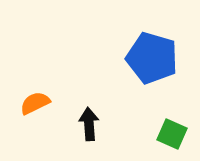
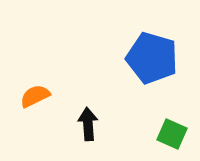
orange semicircle: moved 7 px up
black arrow: moved 1 px left
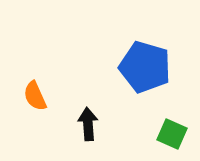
blue pentagon: moved 7 px left, 9 px down
orange semicircle: rotated 88 degrees counterclockwise
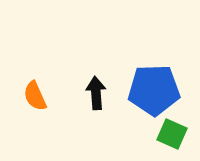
blue pentagon: moved 9 px right, 23 px down; rotated 18 degrees counterclockwise
black arrow: moved 8 px right, 31 px up
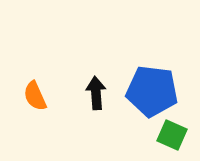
blue pentagon: moved 2 px left, 1 px down; rotated 9 degrees clockwise
green square: moved 1 px down
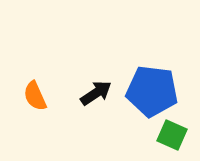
black arrow: rotated 60 degrees clockwise
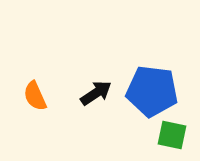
green square: rotated 12 degrees counterclockwise
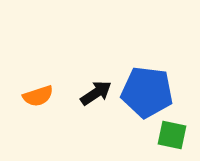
blue pentagon: moved 5 px left, 1 px down
orange semicircle: moved 3 px right; rotated 84 degrees counterclockwise
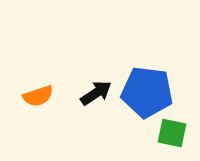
green square: moved 2 px up
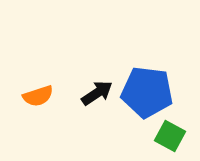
black arrow: moved 1 px right
green square: moved 2 px left, 3 px down; rotated 16 degrees clockwise
